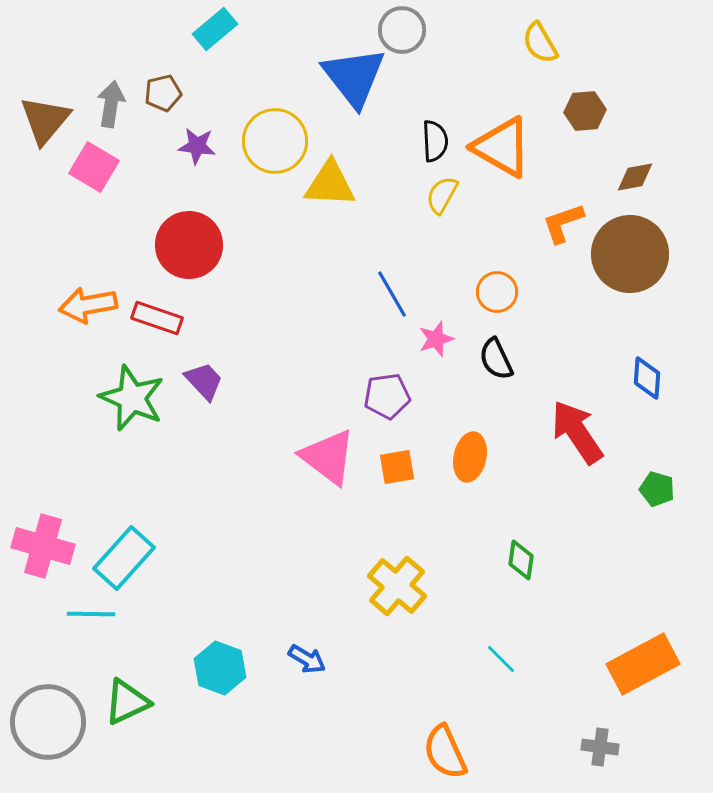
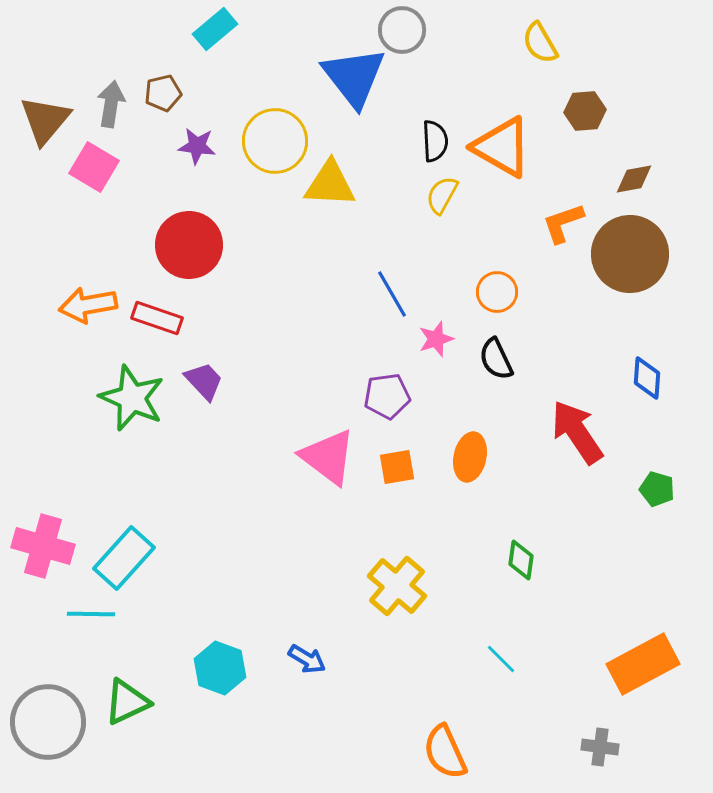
brown diamond at (635, 177): moved 1 px left, 2 px down
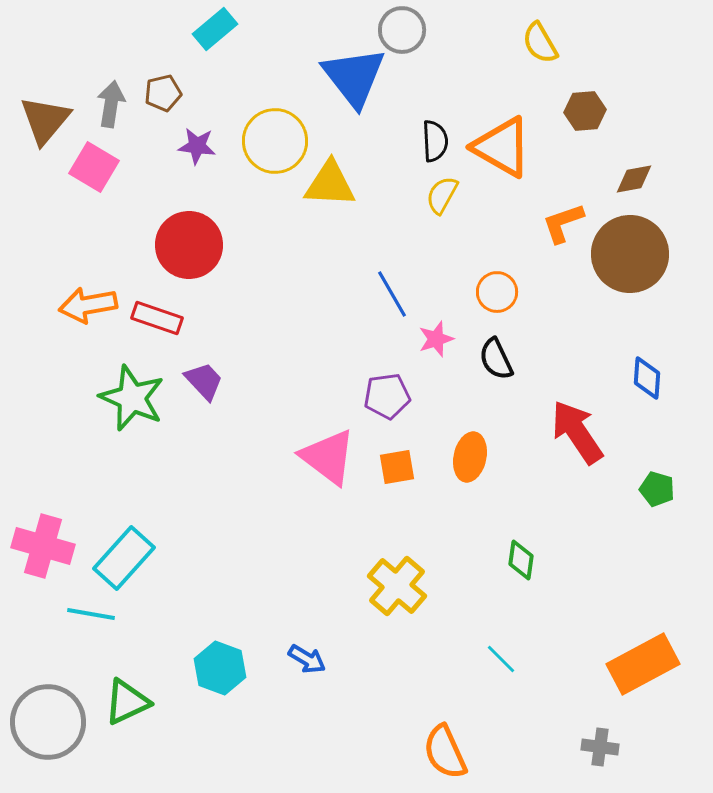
cyan line at (91, 614): rotated 9 degrees clockwise
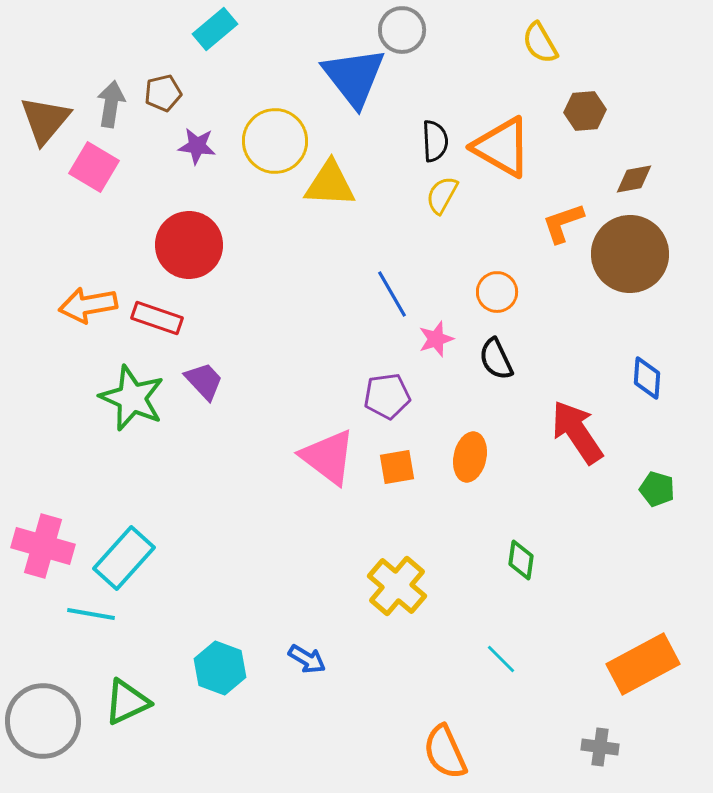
gray circle at (48, 722): moved 5 px left, 1 px up
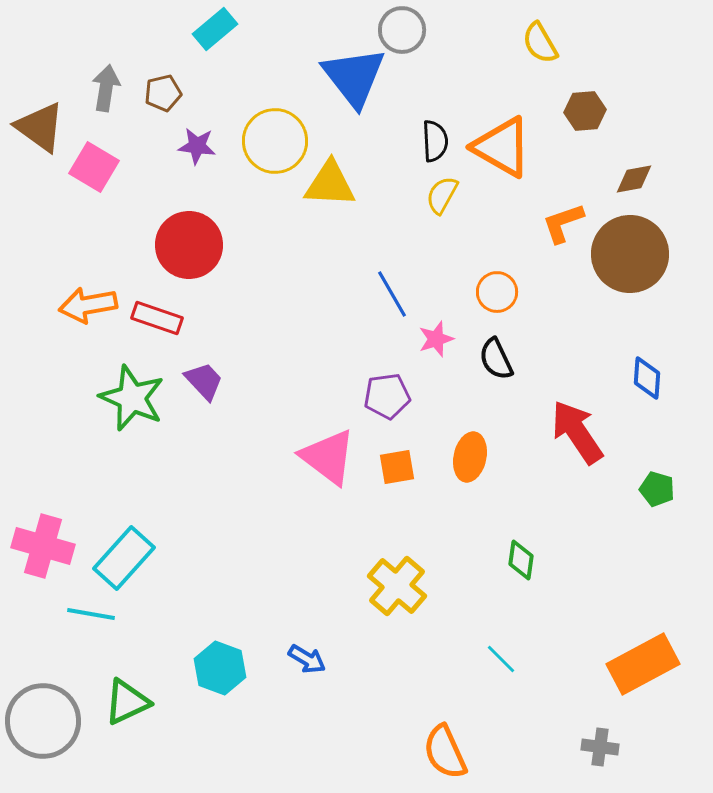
gray arrow at (111, 104): moved 5 px left, 16 px up
brown triangle at (45, 120): moved 5 px left, 7 px down; rotated 34 degrees counterclockwise
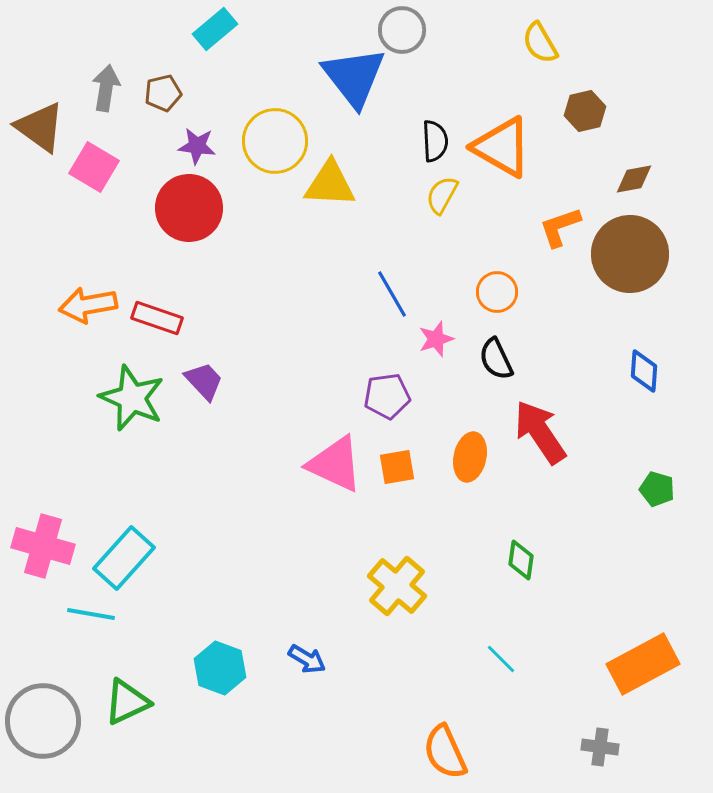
brown hexagon at (585, 111): rotated 9 degrees counterclockwise
orange L-shape at (563, 223): moved 3 px left, 4 px down
red circle at (189, 245): moved 37 px up
blue diamond at (647, 378): moved 3 px left, 7 px up
red arrow at (577, 432): moved 37 px left
pink triangle at (328, 457): moved 7 px right, 7 px down; rotated 12 degrees counterclockwise
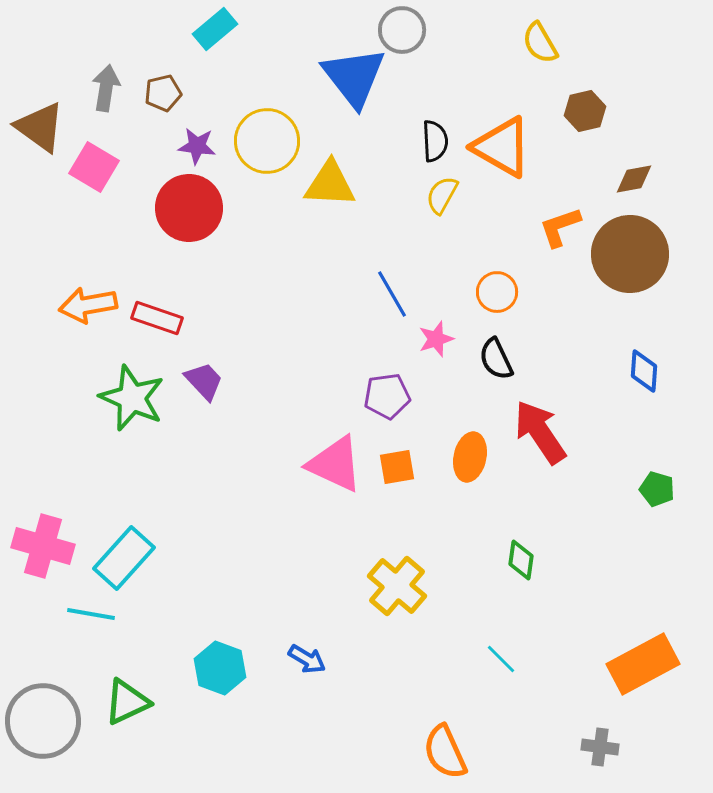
yellow circle at (275, 141): moved 8 px left
